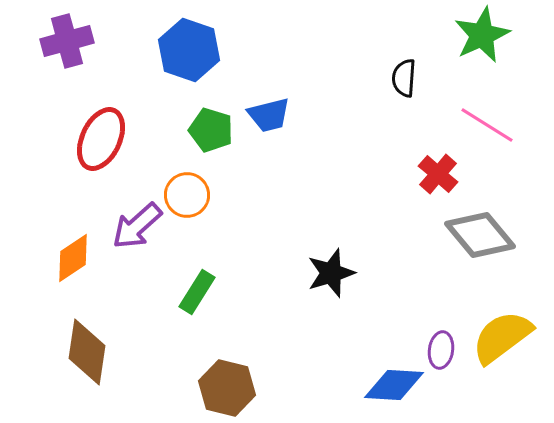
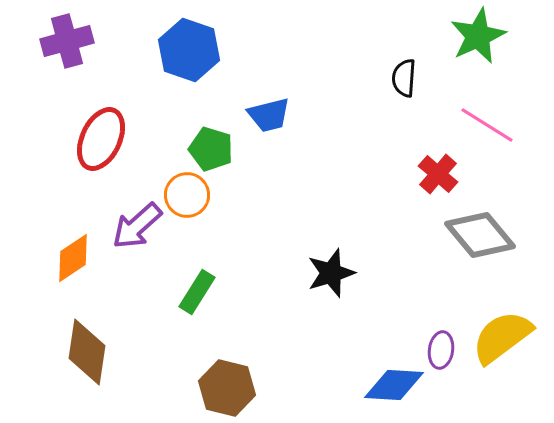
green star: moved 4 px left, 1 px down
green pentagon: moved 19 px down
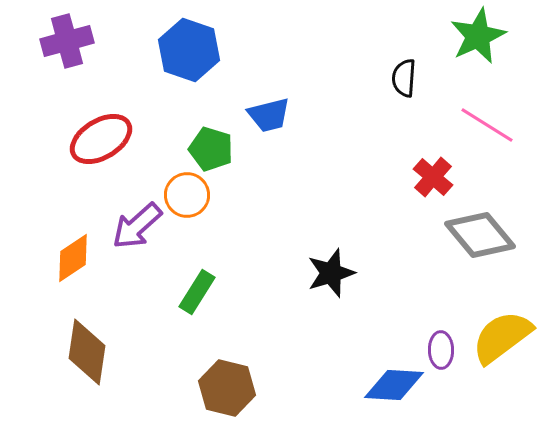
red ellipse: rotated 34 degrees clockwise
red cross: moved 5 px left, 3 px down
purple ellipse: rotated 9 degrees counterclockwise
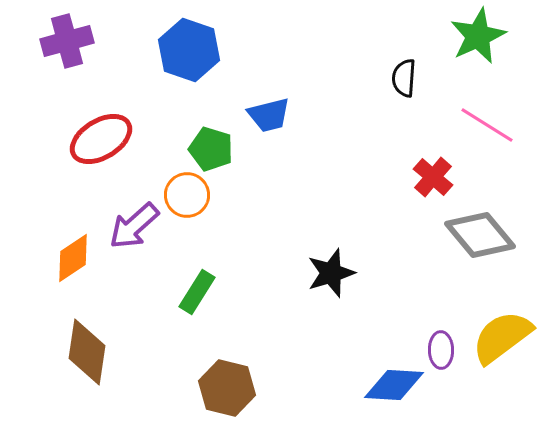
purple arrow: moved 3 px left
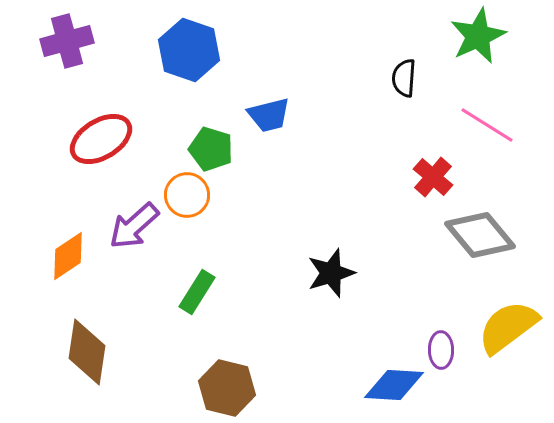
orange diamond: moved 5 px left, 2 px up
yellow semicircle: moved 6 px right, 10 px up
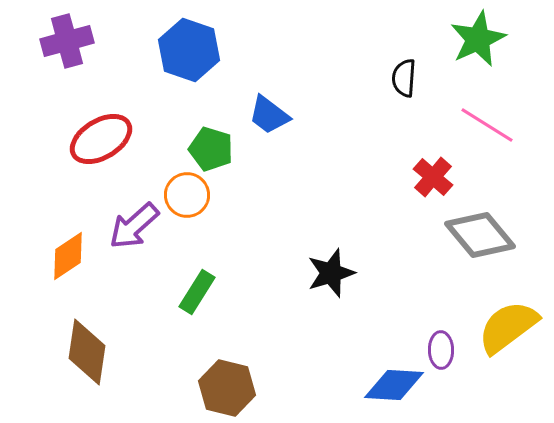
green star: moved 3 px down
blue trapezoid: rotated 51 degrees clockwise
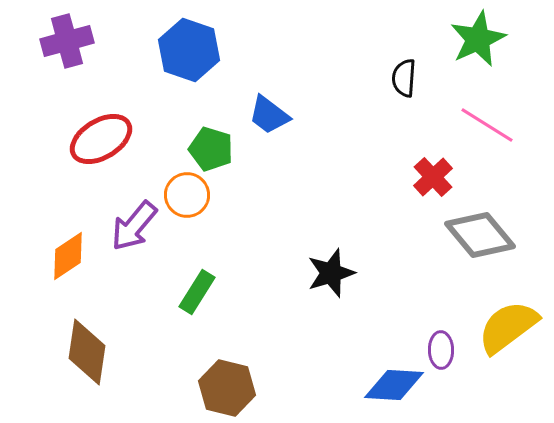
red cross: rotated 6 degrees clockwise
purple arrow: rotated 8 degrees counterclockwise
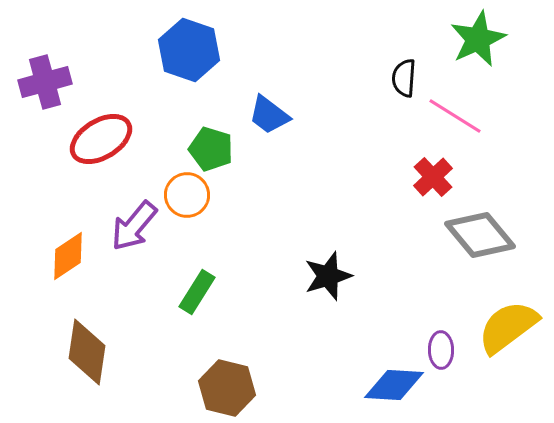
purple cross: moved 22 px left, 41 px down
pink line: moved 32 px left, 9 px up
black star: moved 3 px left, 3 px down
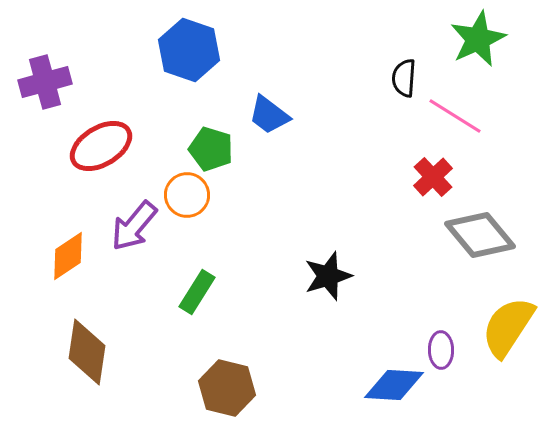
red ellipse: moved 7 px down
yellow semicircle: rotated 20 degrees counterclockwise
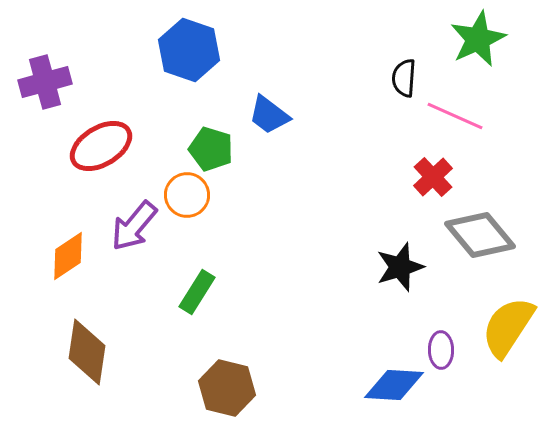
pink line: rotated 8 degrees counterclockwise
black star: moved 72 px right, 9 px up
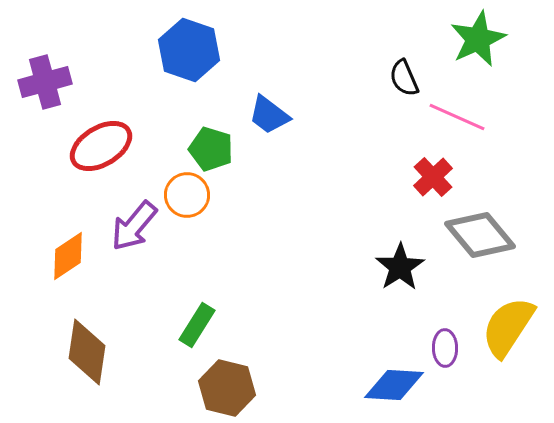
black semicircle: rotated 27 degrees counterclockwise
pink line: moved 2 px right, 1 px down
black star: rotated 15 degrees counterclockwise
green rectangle: moved 33 px down
purple ellipse: moved 4 px right, 2 px up
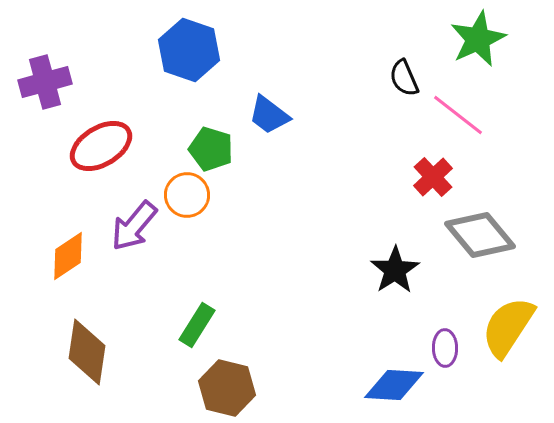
pink line: moved 1 px right, 2 px up; rotated 14 degrees clockwise
black star: moved 5 px left, 3 px down
